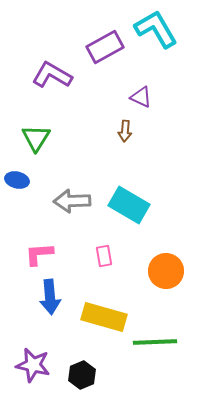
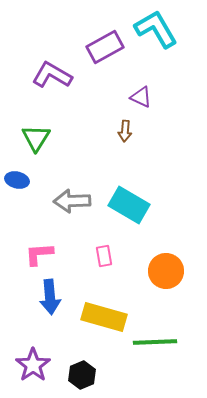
purple star: rotated 24 degrees clockwise
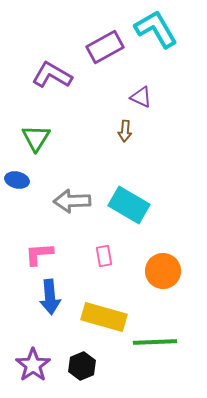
orange circle: moved 3 px left
black hexagon: moved 9 px up
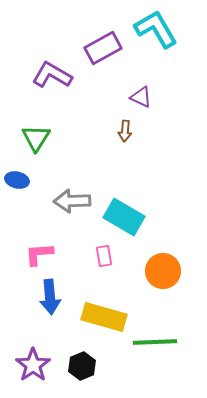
purple rectangle: moved 2 px left, 1 px down
cyan rectangle: moved 5 px left, 12 px down
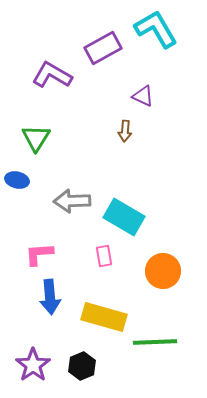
purple triangle: moved 2 px right, 1 px up
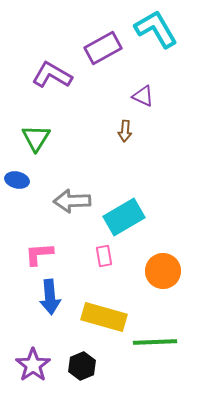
cyan rectangle: rotated 60 degrees counterclockwise
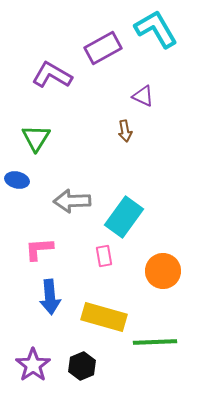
brown arrow: rotated 15 degrees counterclockwise
cyan rectangle: rotated 24 degrees counterclockwise
pink L-shape: moved 5 px up
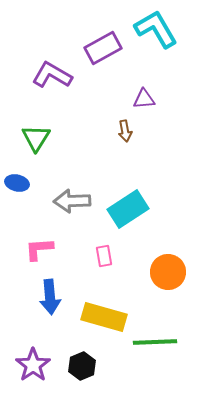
purple triangle: moved 1 px right, 3 px down; rotated 30 degrees counterclockwise
blue ellipse: moved 3 px down
cyan rectangle: moved 4 px right, 8 px up; rotated 21 degrees clockwise
orange circle: moved 5 px right, 1 px down
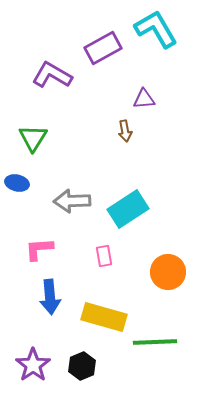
green triangle: moved 3 px left
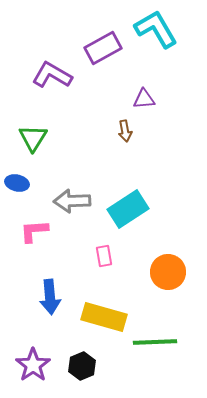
pink L-shape: moved 5 px left, 18 px up
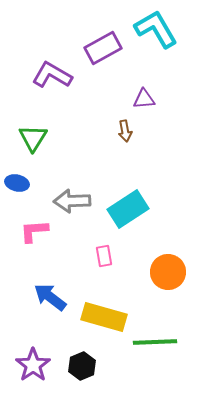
blue arrow: rotated 132 degrees clockwise
